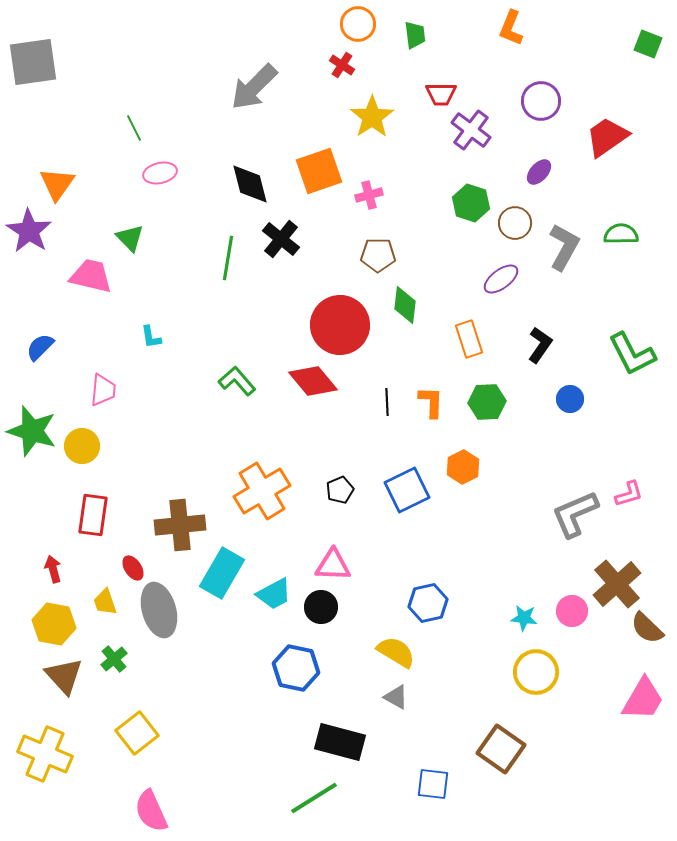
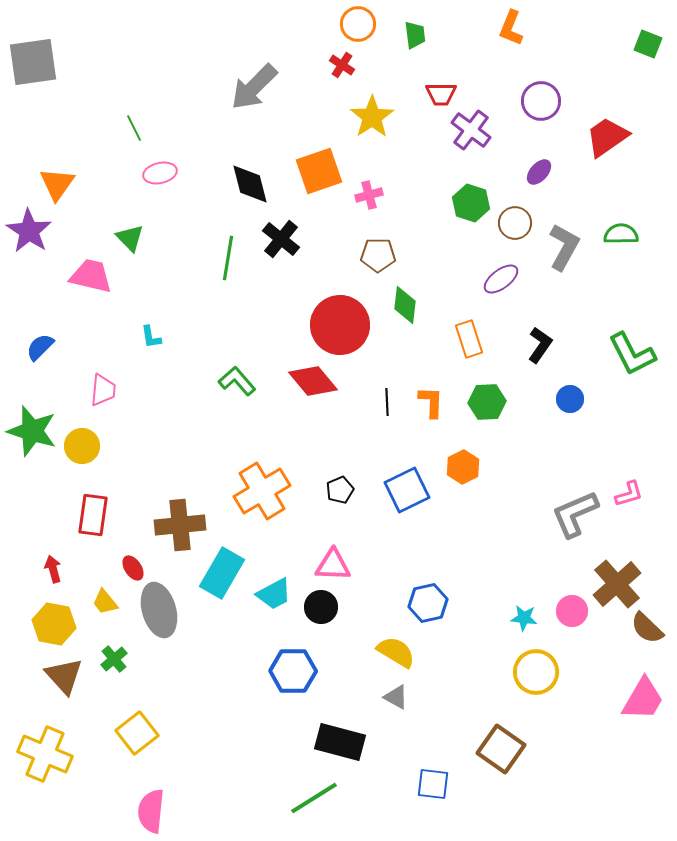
yellow trapezoid at (105, 602): rotated 20 degrees counterclockwise
blue hexagon at (296, 668): moved 3 px left, 3 px down; rotated 12 degrees counterclockwise
pink semicircle at (151, 811): rotated 30 degrees clockwise
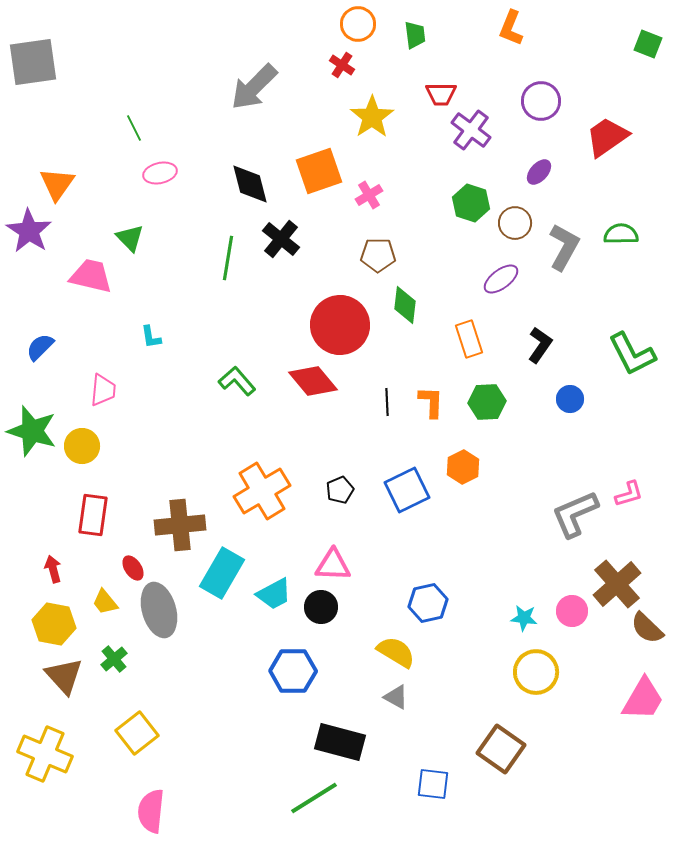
pink cross at (369, 195): rotated 16 degrees counterclockwise
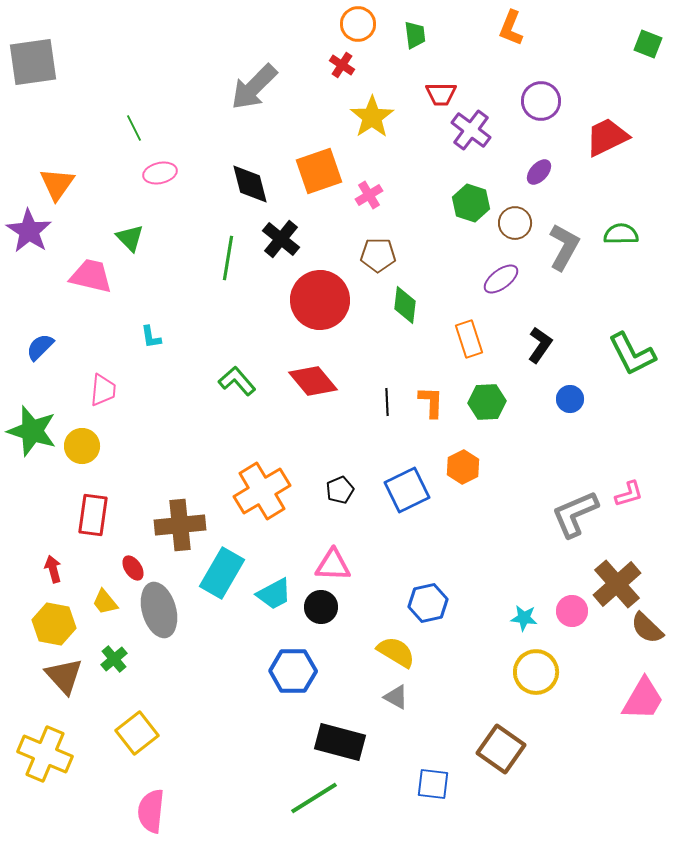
red trapezoid at (607, 137): rotated 9 degrees clockwise
red circle at (340, 325): moved 20 px left, 25 px up
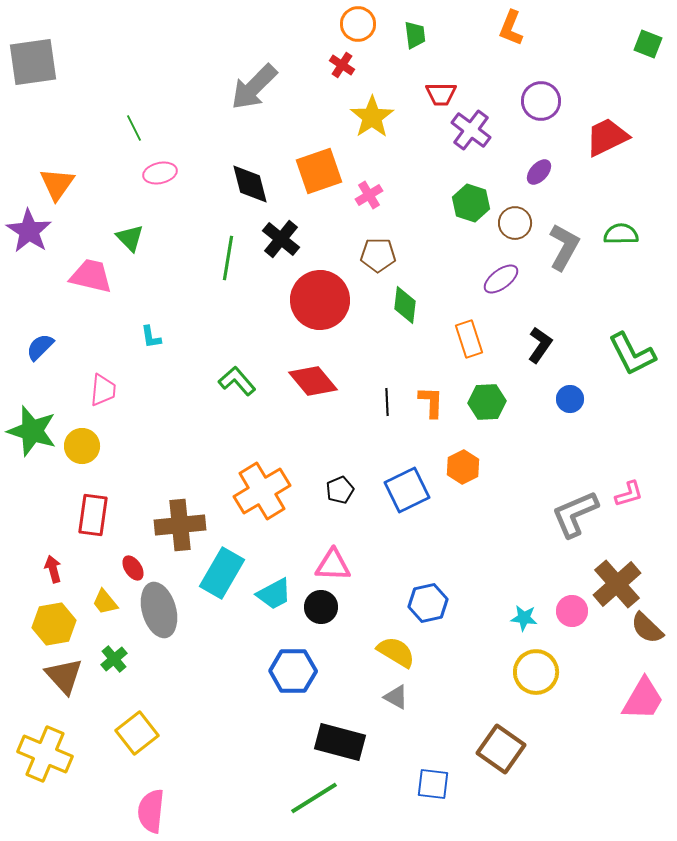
yellow hexagon at (54, 624): rotated 21 degrees counterclockwise
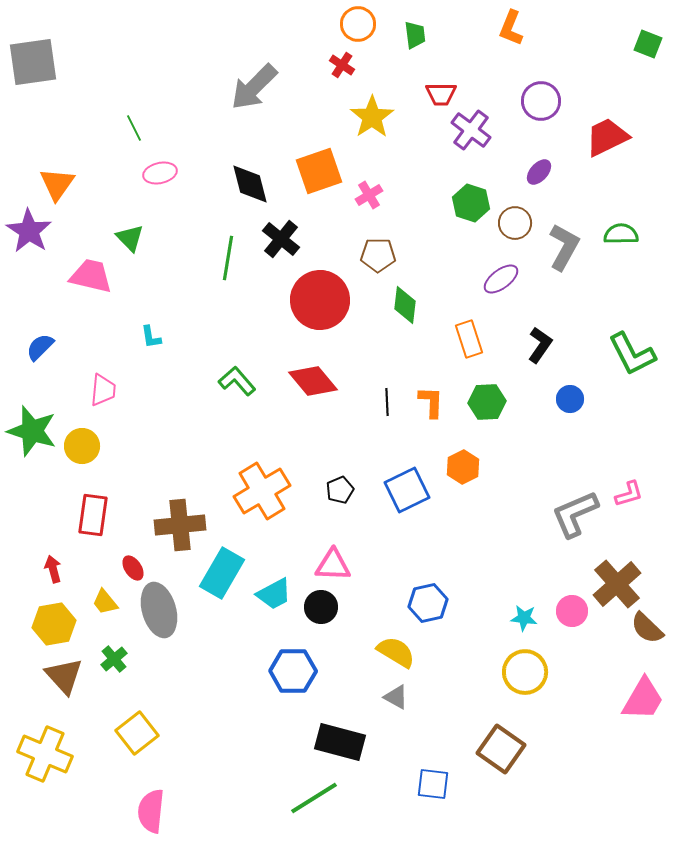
yellow circle at (536, 672): moved 11 px left
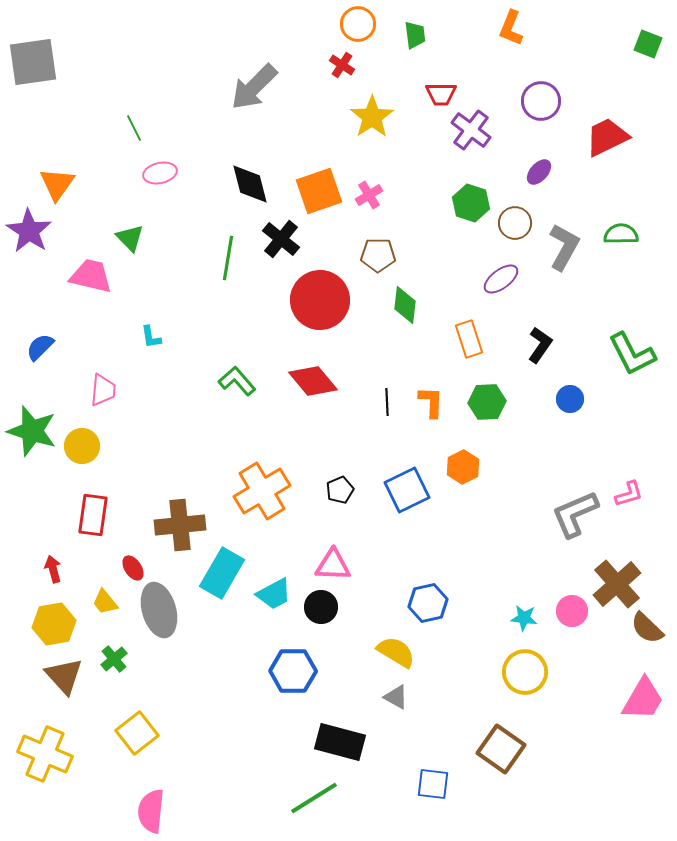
orange square at (319, 171): moved 20 px down
